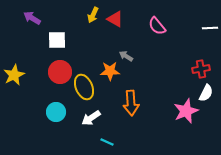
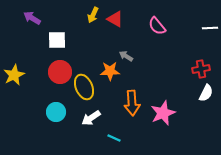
orange arrow: moved 1 px right
pink star: moved 23 px left, 2 px down
cyan line: moved 7 px right, 4 px up
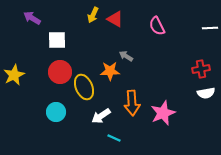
pink semicircle: rotated 12 degrees clockwise
white semicircle: rotated 54 degrees clockwise
white arrow: moved 10 px right, 2 px up
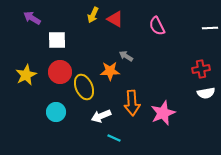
yellow star: moved 12 px right
white arrow: rotated 12 degrees clockwise
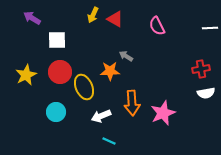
cyan line: moved 5 px left, 3 px down
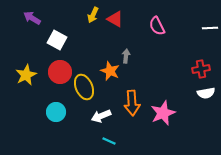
white square: rotated 30 degrees clockwise
gray arrow: rotated 64 degrees clockwise
orange star: rotated 24 degrees clockwise
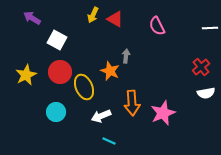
red cross: moved 2 px up; rotated 30 degrees counterclockwise
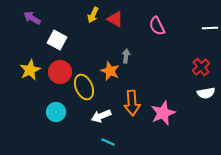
yellow star: moved 4 px right, 5 px up
cyan line: moved 1 px left, 1 px down
